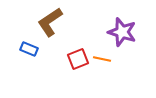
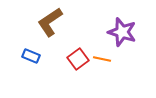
blue rectangle: moved 2 px right, 7 px down
red square: rotated 15 degrees counterclockwise
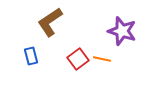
purple star: moved 1 px up
blue rectangle: rotated 54 degrees clockwise
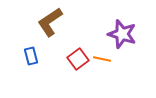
purple star: moved 3 px down
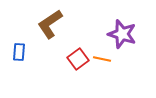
brown L-shape: moved 2 px down
blue rectangle: moved 12 px left, 4 px up; rotated 18 degrees clockwise
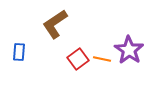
brown L-shape: moved 5 px right
purple star: moved 7 px right, 16 px down; rotated 16 degrees clockwise
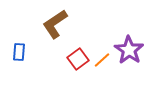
orange line: moved 1 px down; rotated 54 degrees counterclockwise
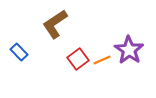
blue rectangle: rotated 48 degrees counterclockwise
orange line: rotated 18 degrees clockwise
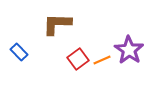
brown L-shape: moved 2 px right; rotated 36 degrees clockwise
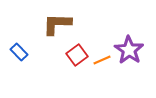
red square: moved 1 px left, 4 px up
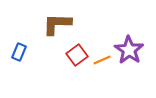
blue rectangle: rotated 66 degrees clockwise
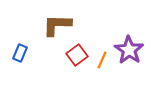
brown L-shape: moved 1 px down
blue rectangle: moved 1 px right, 1 px down
orange line: rotated 42 degrees counterclockwise
